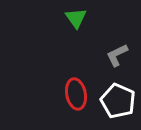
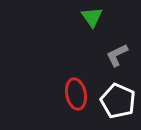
green triangle: moved 16 px right, 1 px up
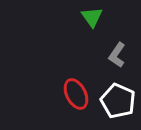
gray L-shape: rotated 30 degrees counterclockwise
red ellipse: rotated 16 degrees counterclockwise
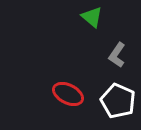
green triangle: rotated 15 degrees counterclockwise
red ellipse: moved 8 px left; rotated 36 degrees counterclockwise
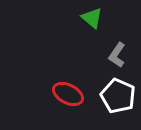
green triangle: moved 1 px down
white pentagon: moved 5 px up
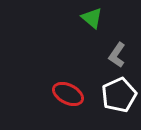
white pentagon: moved 1 px right, 1 px up; rotated 24 degrees clockwise
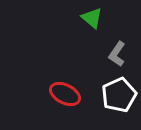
gray L-shape: moved 1 px up
red ellipse: moved 3 px left
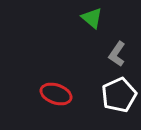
red ellipse: moved 9 px left; rotated 8 degrees counterclockwise
